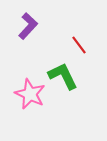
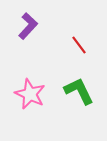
green L-shape: moved 16 px right, 15 px down
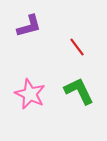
purple L-shape: moved 1 px right; rotated 32 degrees clockwise
red line: moved 2 px left, 2 px down
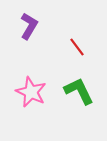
purple L-shape: rotated 44 degrees counterclockwise
pink star: moved 1 px right, 2 px up
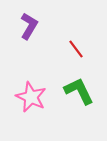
red line: moved 1 px left, 2 px down
pink star: moved 5 px down
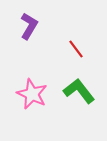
green L-shape: rotated 12 degrees counterclockwise
pink star: moved 1 px right, 3 px up
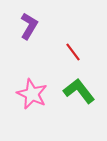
red line: moved 3 px left, 3 px down
